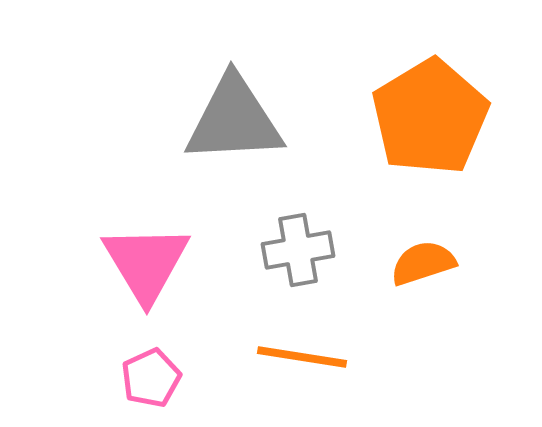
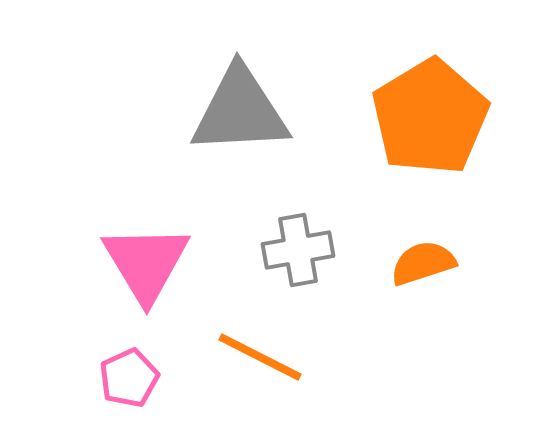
gray triangle: moved 6 px right, 9 px up
orange line: moved 42 px left; rotated 18 degrees clockwise
pink pentagon: moved 22 px left
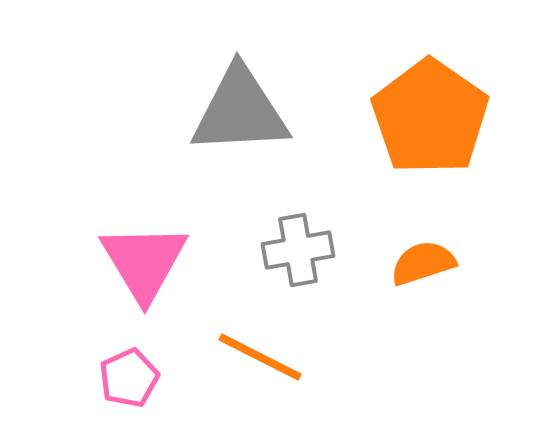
orange pentagon: rotated 6 degrees counterclockwise
pink triangle: moved 2 px left, 1 px up
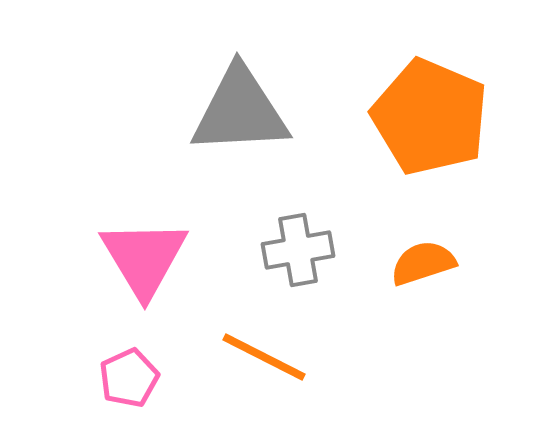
orange pentagon: rotated 12 degrees counterclockwise
pink triangle: moved 4 px up
orange line: moved 4 px right
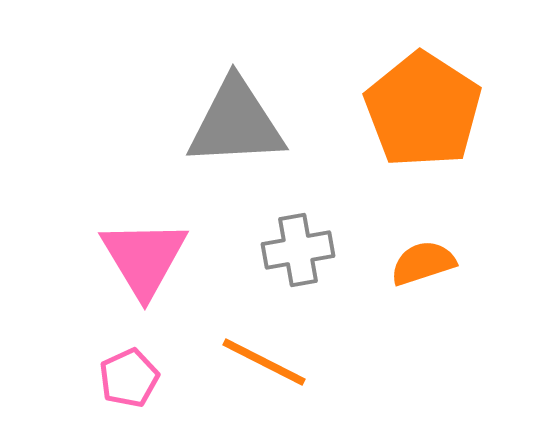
gray triangle: moved 4 px left, 12 px down
orange pentagon: moved 7 px left, 7 px up; rotated 10 degrees clockwise
orange line: moved 5 px down
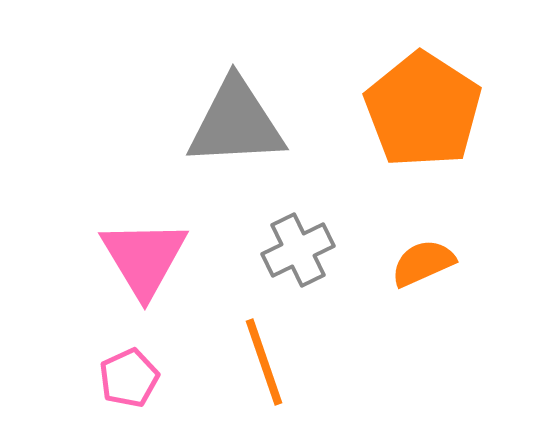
gray cross: rotated 16 degrees counterclockwise
orange semicircle: rotated 6 degrees counterclockwise
orange line: rotated 44 degrees clockwise
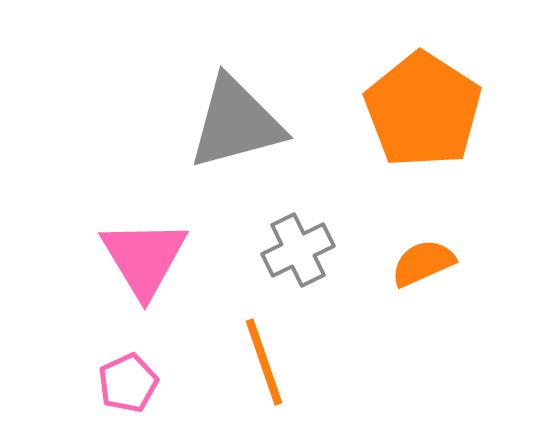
gray triangle: rotated 12 degrees counterclockwise
pink pentagon: moved 1 px left, 5 px down
